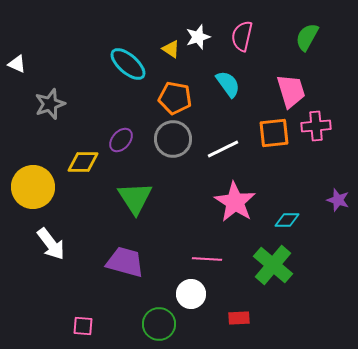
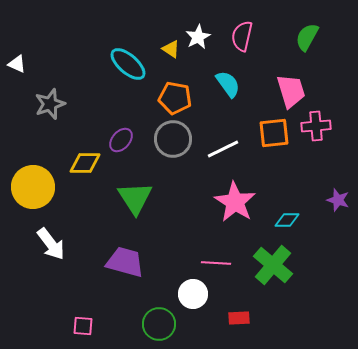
white star: rotated 10 degrees counterclockwise
yellow diamond: moved 2 px right, 1 px down
pink line: moved 9 px right, 4 px down
white circle: moved 2 px right
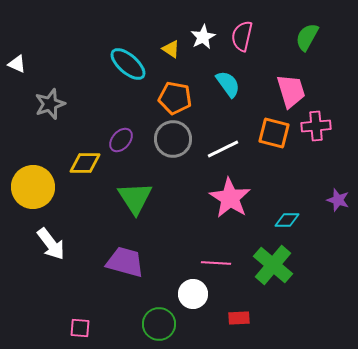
white star: moved 5 px right
orange square: rotated 20 degrees clockwise
pink star: moved 5 px left, 4 px up
pink square: moved 3 px left, 2 px down
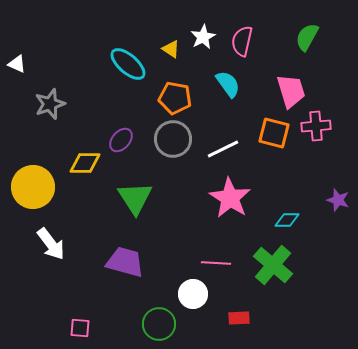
pink semicircle: moved 5 px down
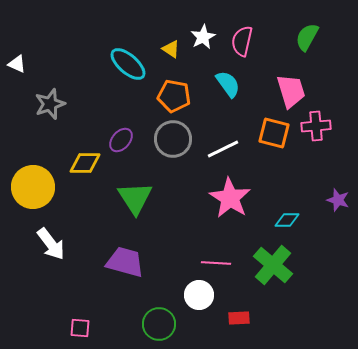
orange pentagon: moved 1 px left, 2 px up
white circle: moved 6 px right, 1 px down
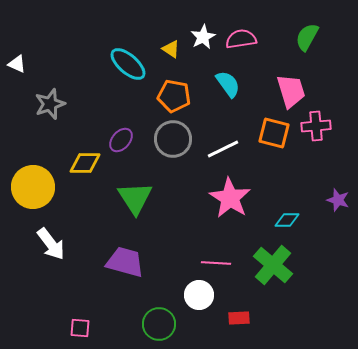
pink semicircle: moved 1 px left, 2 px up; rotated 68 degrees clockwise
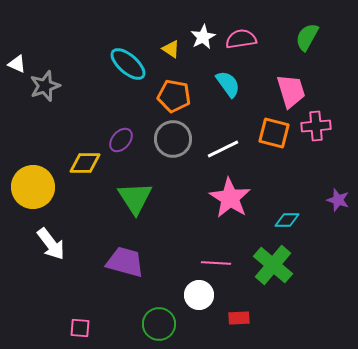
gray star: moved 5 px left, 18 px up
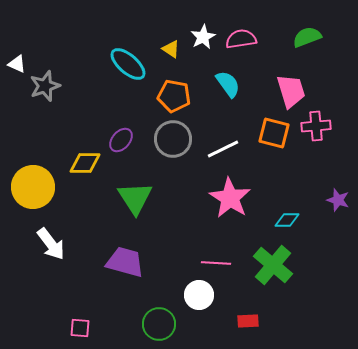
green semicircle: rotated 40 degrees clockwise
red rectangle: moved 9 px right, 3 px down
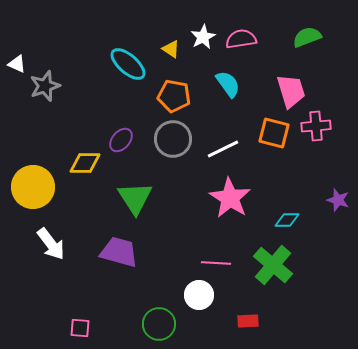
purple trapezoid: moved 6 px left, 10 px up
